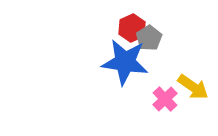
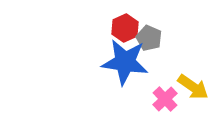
red hexagon: moved 7 px left
gray pentagon: rotated 15 degrees counterclockwise
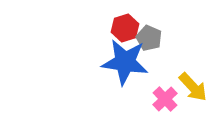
red hexagon: rotated 8 degrees clockwise
yellow arrow: rotated 12 degrees clockwise
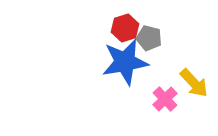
gray pentagon: rotated 10 degrees counterclockwise
blue star: rotated 18 degrees counterclockwise
yellow arrow: moved 1 px right, 4 px up
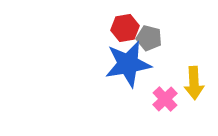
red hexagon: rotated 8 degrees clockwise
blue star: moved 3 px right, 2 px down
yellow arrow: rotated 40 degrees clockwise
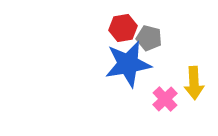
red hexagon: moved 2 px left
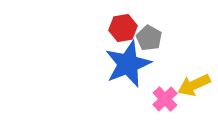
gray pentagon: rotated 15 degrees clockwise
blue star: rotated 12 degrees counterclockwise
yellow arrow: moved 2 px down; rotated 68 degrees clockwise
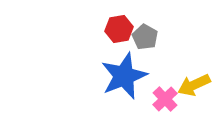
red hexagon: moved 4 px left, 1 px down
gray pentagon: moved 4 px left, 1 px up
blue star: moved 4 px left, 12 px down
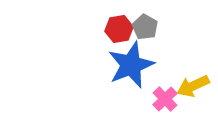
gray pentagon: moved 10 px up
blue star: moved 7 px right, 11 px up
yellow arrow: moved 1 px left, 1 px down
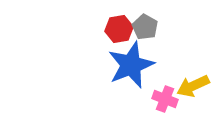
pink cross: rotated 25 degrees counterclockwise
